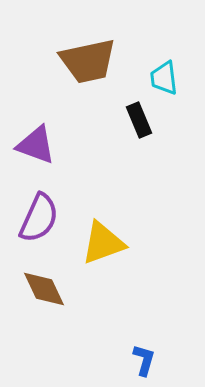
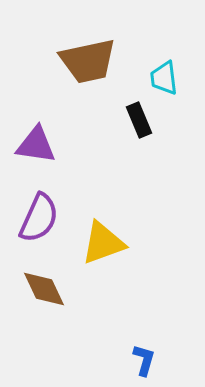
purple triangle: rotated 12 degrees counterclockwise
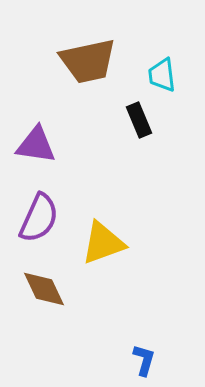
cyan trapezoid: moved 2 px left, 3 px up
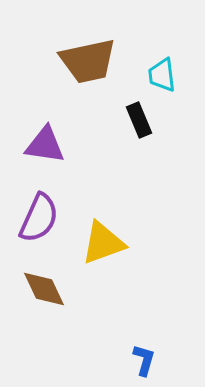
purple triangle: moved 9 px right
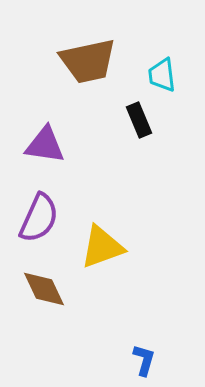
yellow triangle: moved 1 px left, 4 px down
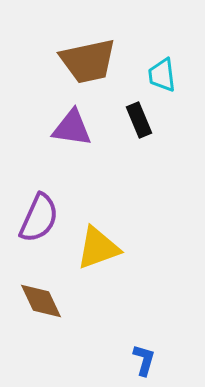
purple triangle: moved 27 px right, 17 px up
yellow triangle: moved 4 px left, 1 px down
brown diamond: moved 3 px left, 12 px down
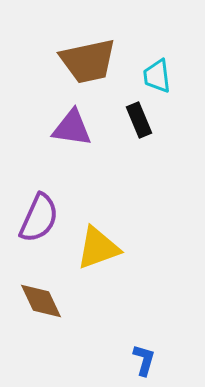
cyan trapezoid: moved 5 px left, 1 px down
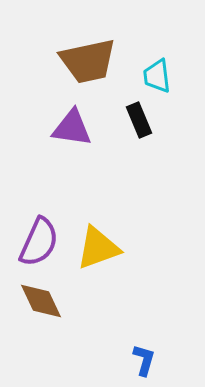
purple semicircle: moved 24 px down
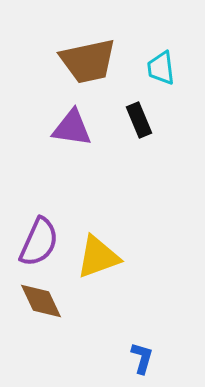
cyan trapezoid: moved 4 px right, 8 px up
yellow triangle: moved 9 px down
blue L-shape: moved 2 px left, 2 px up
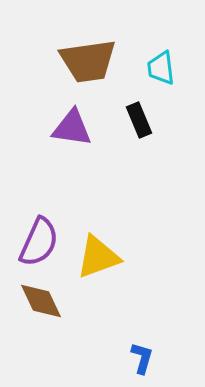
brown trapezoid: rotated 4 degrees clockwise
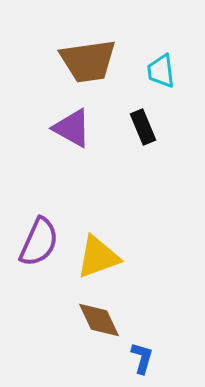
cyan trapezoid: moved 3 px down
black rectangle: moved 4 px right, 7 px down
purple triangle: rotated 21 degrees clockwise
brown diamond: moved 58 px right, 19 px down
